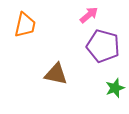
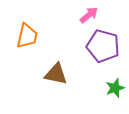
orange trapezoid: moved 2 px right, 11 px down
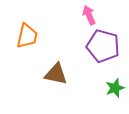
pink arrow: rotated 72 degrees counterclockwise
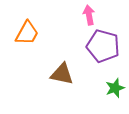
pink arrow: rotated 12 degrees clockwise
orange trapezoid: moved 3 px up; rotated 16 degrees clockwise
brown triangle: moved 6 px right
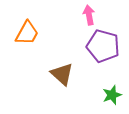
brown triangle: rotated 30 degrees clockwise
green star: moved 3 px left, 7 px down
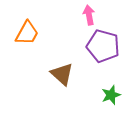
green star: moved 1 px left
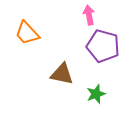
orange trapezoid: rotated 108 degrees clockwise
brown triangle: rotated 30 degrees counterclockwise
green star: moved 15 px left, 1 px up
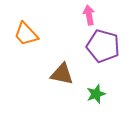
orange trapezoid: moved 1 px left, 1 px down
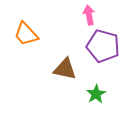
brown triangle: moved 3 px right, 5 px up
green star: rotated 12 degrees counterclockwise
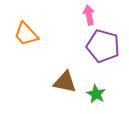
brown triangle: moved 13 px down
green star: rotated 12 degrees counterclockwise
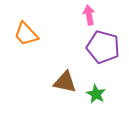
purple pentagon: moved 1 px down
